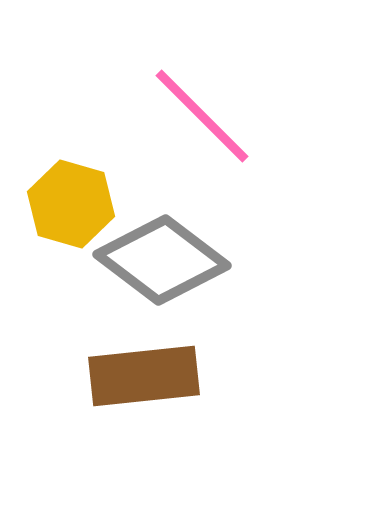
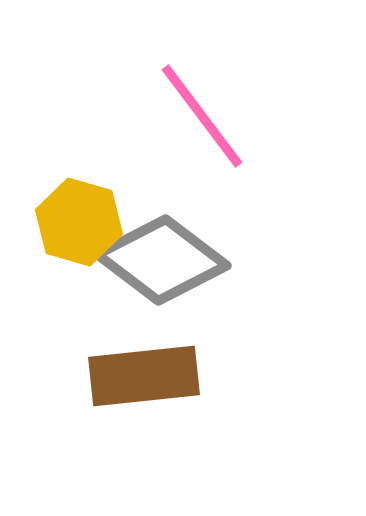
pink line: rotated 8 degrees clockwise
yellow hexagon: moved 8 px right, 18 px down
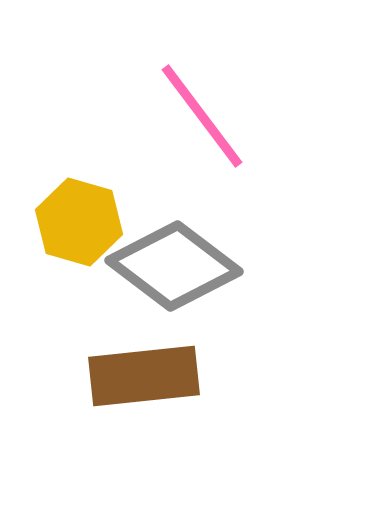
gray diamond: moved 12 px right, 6 px down
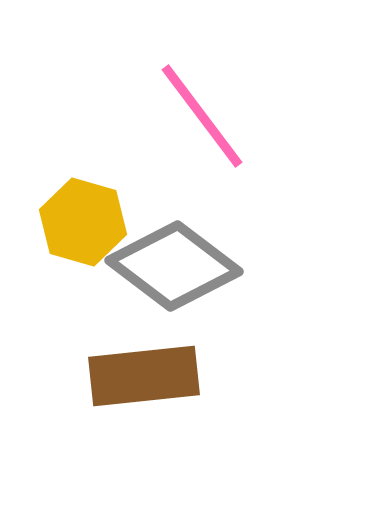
yellow hexagon: moved 4 px right
